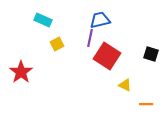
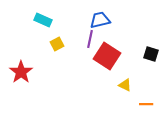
purple line: moved 1 px down
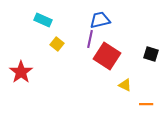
yellow square: rotated 24 degrees counterclockwise
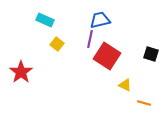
cyan rectangle: moved 2 px right
orange line: moved 2 px left, 1 px up; rotated 16 degrees clockwise
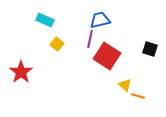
black square: moved 1 px left, 5 px up
yellow triangle: rotated 16 degrees clockwise
orange line: moved 6 px left, 7 px up
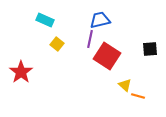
black square: rotated 21 degrees counterclockwise
